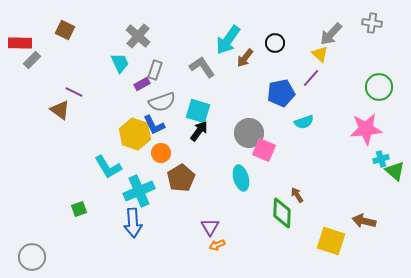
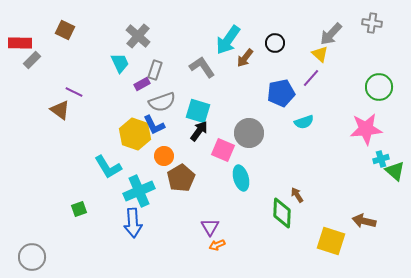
pink square at (264, 150): moved 41 px left
orange circle at (161, 153): moved 3 px right, 3 px down
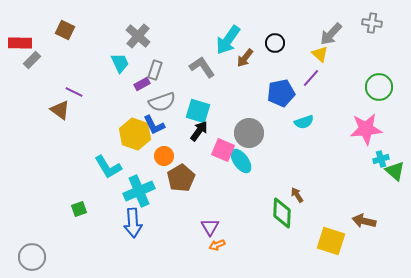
cyan ellipse at (241, 178): moved 17 px up; rotated 20 degrees counterclockwise
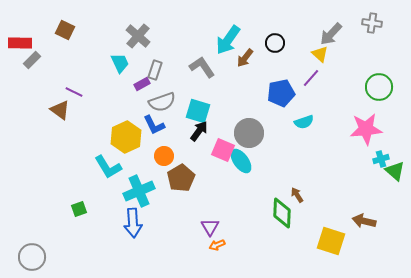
yellow hexagon at (135, 134): moved 9 px left, 3 px down; rotated 16 degrees clockwise
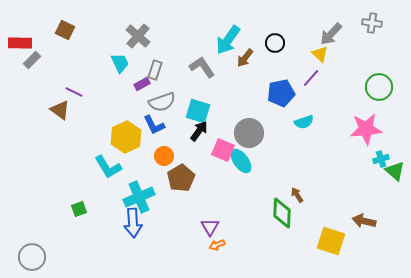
cyan cross at (139, 191): moved 6 px down
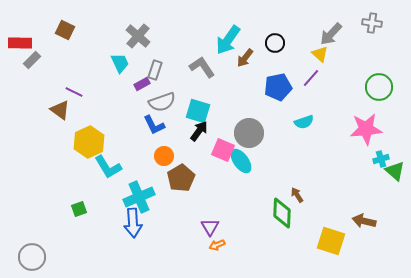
blue pentagon at (281, 93): moved 3 px left, 6 px up
yellow hexagon at (126, 137): moved 37 px left, 5 px down
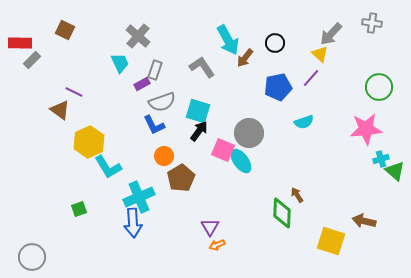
cyan arrow at (228, 40): rotated 64 degrees counterclockwise
